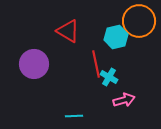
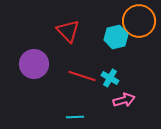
red triangle: rotated 15 degrees clockwise
red line: moved 14 px left, 12 px down; rotated 60 degrees counterclockwise
cyan cross: moved 1 px right, 1 px down
cyan line: moved 1 px right, 1 px down
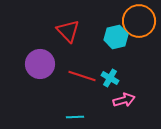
purple circle: moved 6 px right
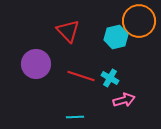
purple circle: moved 4 px left
red line: moved 1 px left
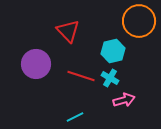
cyan hexagon: moved 3 px left, 14 px down
cyan line: rotated 24 degrees counterclockwise
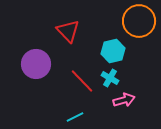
red line: moved 1 px right, 5 px down; rotated 28 degrees clockwise
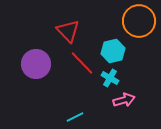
red line: moved 18 px up
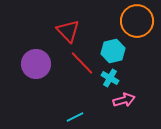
orange circle: moved 2 px left
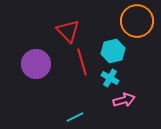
red line: moved 1 px up; rotated 28 degrees clockwise
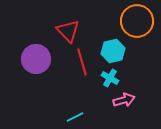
purple circle: moved 5 px up
